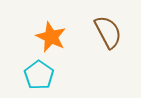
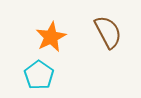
orange star: rotated 20 degrees clockwise
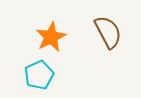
cyan pentagon: rotated 12 degrees clockwise
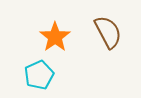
orange star: moved 4 px right; rotated 8 degrees counterclockwise
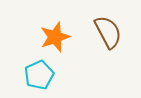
orange star: rotated 16 degrees clockwise
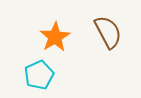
orange star: rotated 12 degrees counterclockwise
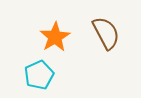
brown semicircle: moved 2 px left, 1 px down
